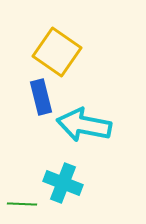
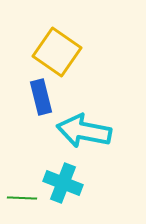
cyan arrow: moved 6 px down
green line: moved 6 px up
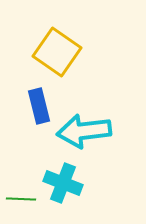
blue rectangle: moved 2 px left, 9 px down
cyan arrow: rotated 18 degrees counterclockwise
green line: moved 1 px left, 1 px down
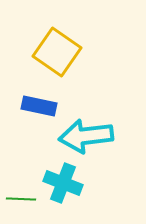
blue rectangle: rotated 64 degrees counterclockwise
cyan arrow: moved 2 px right, 5 px down
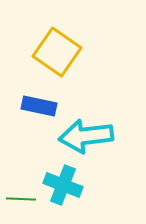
cyan cross: moved 2 px down
